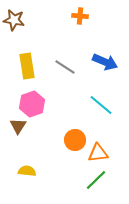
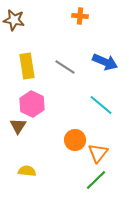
pink hexagon: rotated 15 degrees counterclockwise
orange triangle: rotated 45 degrees counterclockwise
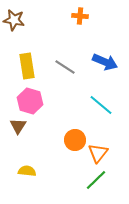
pink hexagon: moved 2 px left, 3 px up; rotated 10 degrees counterclockwise
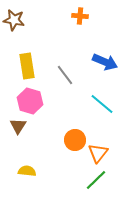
gray line: moved 8 px down; rotated 20 degrees clockwise
cyan line: moved 1 px right, 1 px up
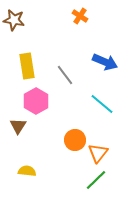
orange cross: rotated 28 degrees clockwise
pink hexagon: moved 6 px right; rotated 15 degrees clockwise
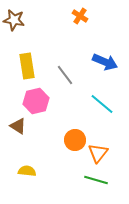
pink hexagon: rotated 15 degrees clockwise
brown triangle: rotated 30 degrees counterclockwise
green line: rotated 60 degrees clockwise
